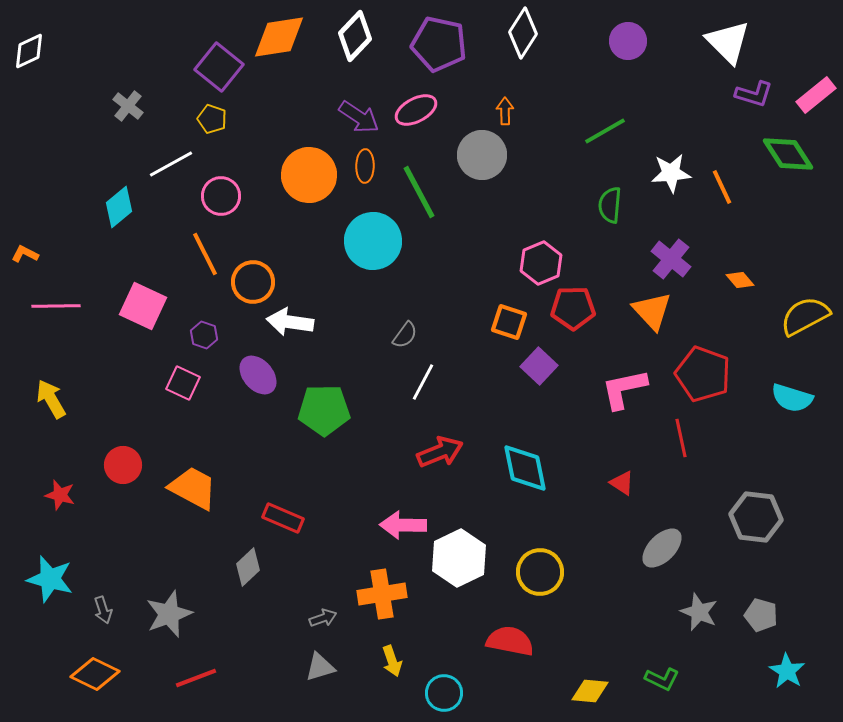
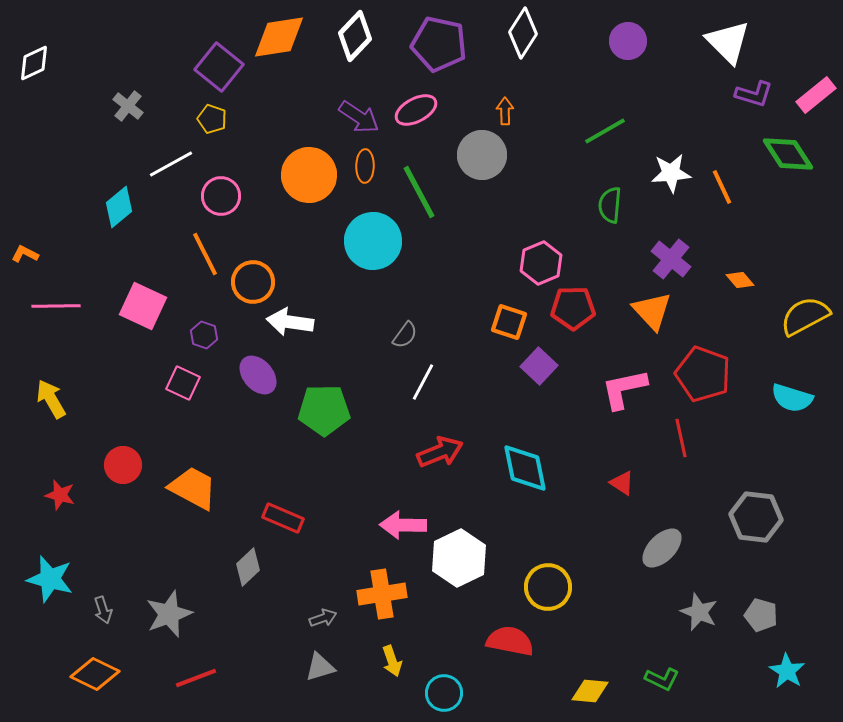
white diamond at (29, 51): moved 5 px right, 12 px down
yellow circle at (540, 572): moved 8 px right, 15 px down
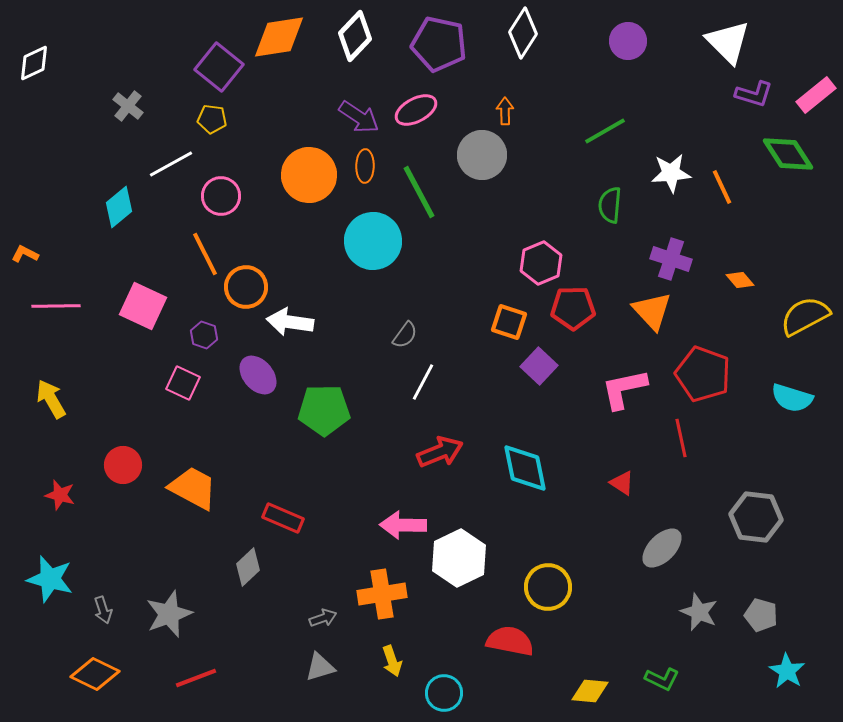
yellow pentagon at (212, 119): rotated 12 degrees counterclockwise
purple cross at (671, 259): rotated 21 degrees counterclockwise
orange circle at (253, 282): moved 7 px left, 5 px down
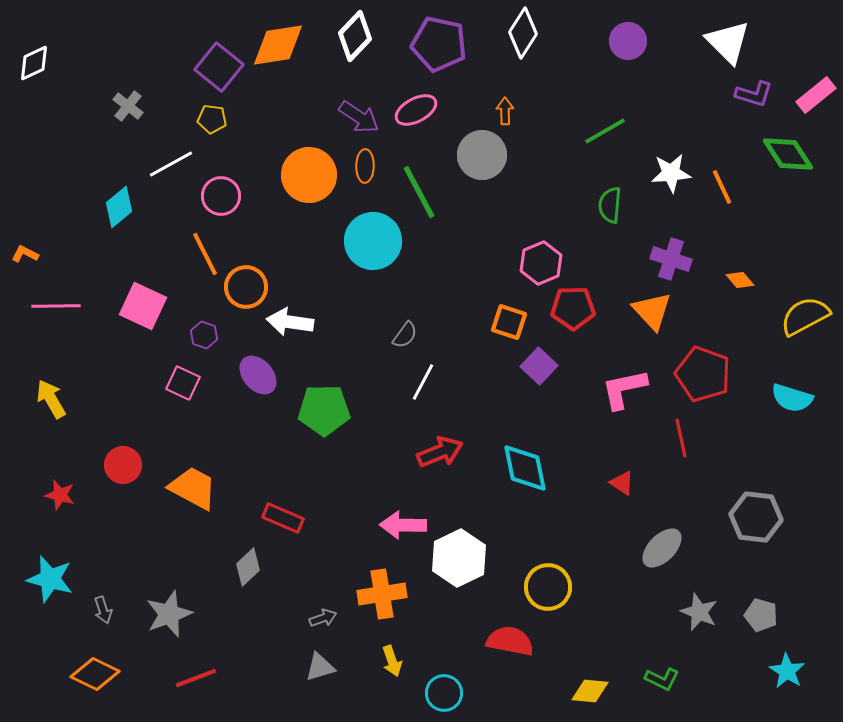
orange diamond at (279, 37): moved 1 px left, 8 px down
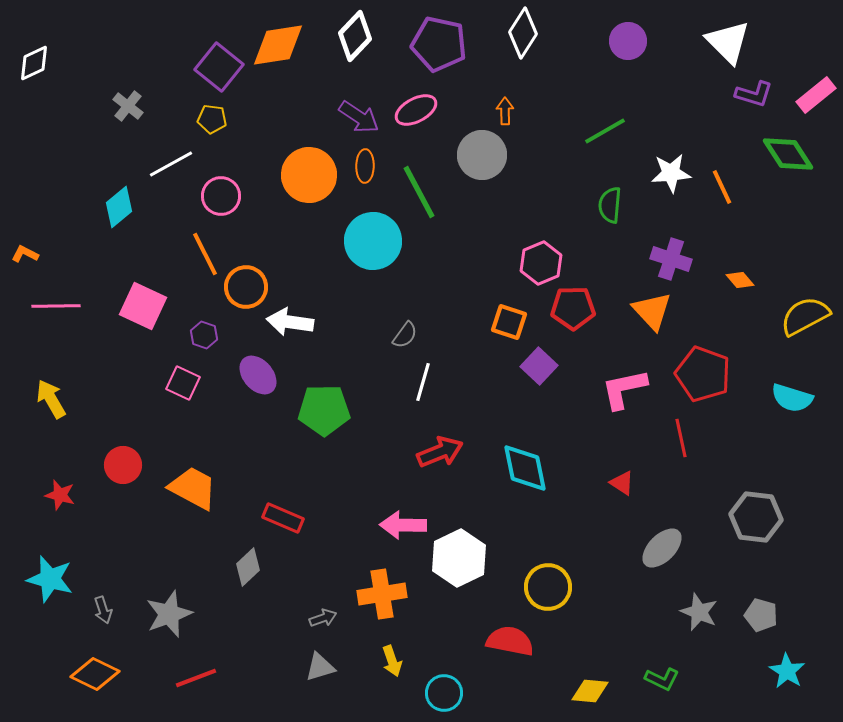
white line at (423, 382): rotated 12 degrees counterclockwise
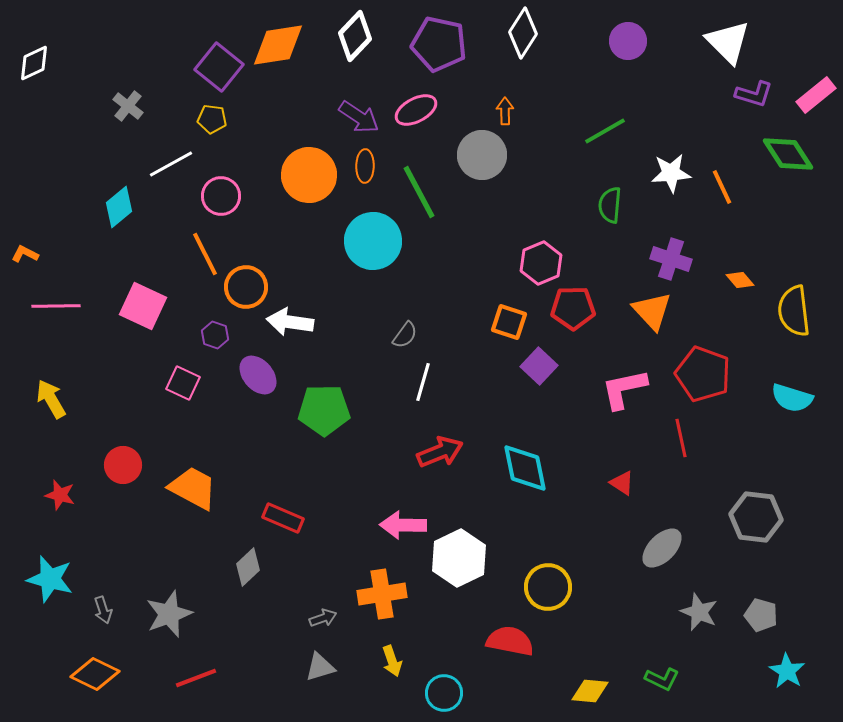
yellow semicircle at (805, 316): moved 11 px left, 5 px up; rotated 69 degrees counterclockwise
purple hexagon at (204, 335): moved 11 px right
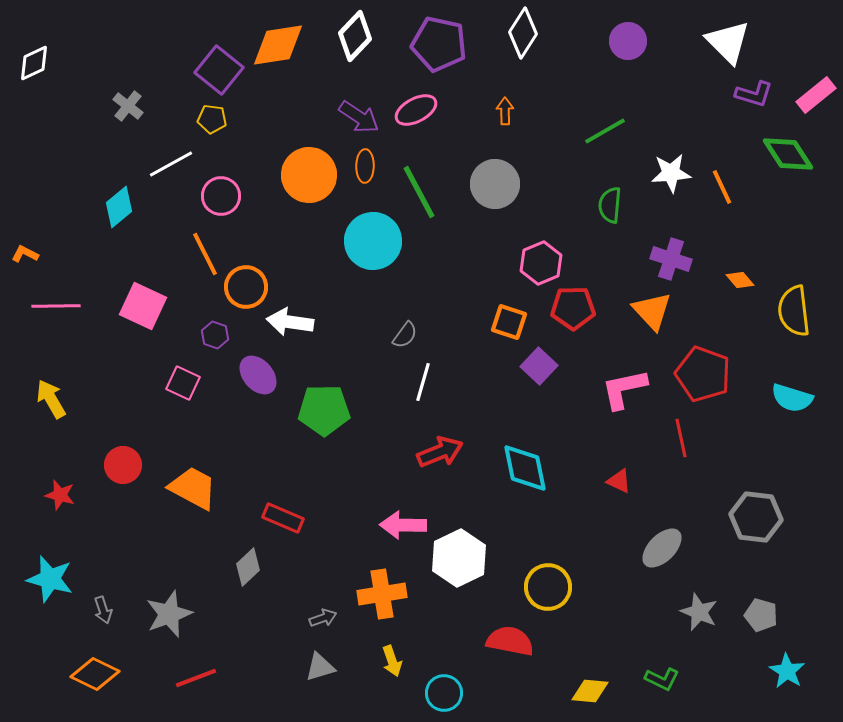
purple square at (219, 67): moved 3 px down
gray circle at (482, 155): moved 13 px right, 29 px down
red triangle at (622, 483): moved 3 px left, 2 px up; rotated 8 degrees counterclockwise
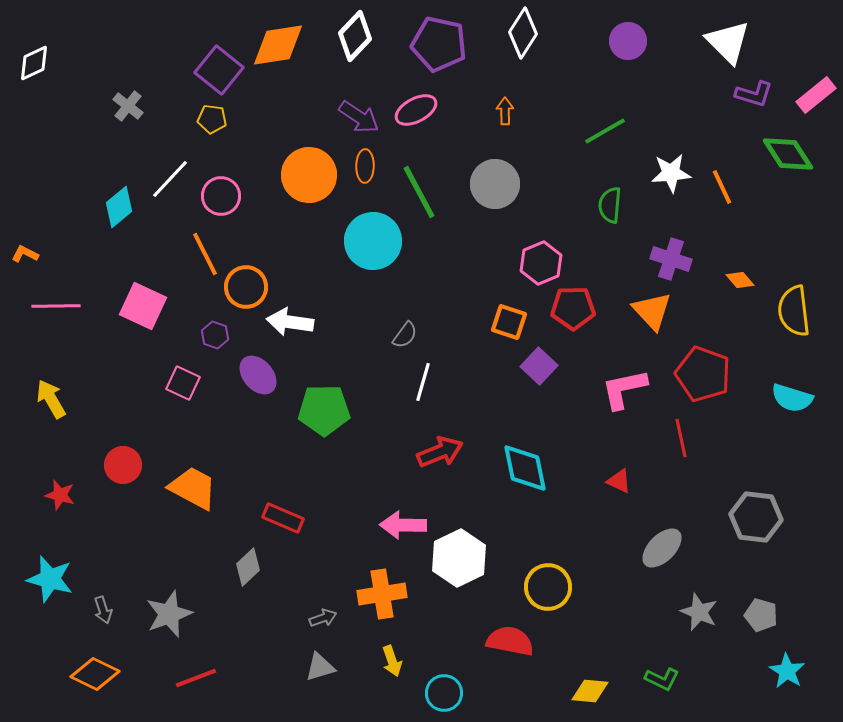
white line at (171, 164): moved 1 px left, 15 px down; rotated 18 degrees counterclockwise
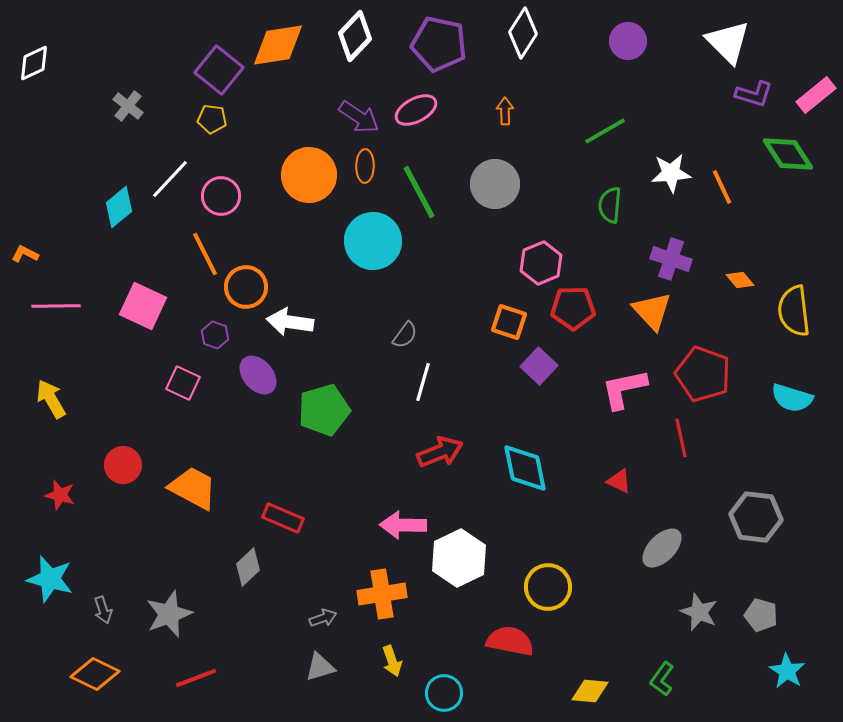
green pentagon at (324, 410): rotated 15 degrees counterclockwise
green L-shape at (662, 679): rotated 100 degrees clockwise
